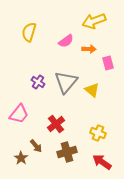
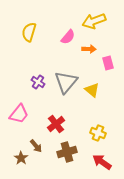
pink semicircle: moved 2 px right, 4 px up; rotated 14 degrees counterclockwise
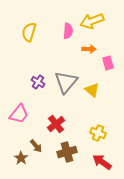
yellow arrow: moved 2 px left
pink semicircle: moved 6 px up; rotated 35 degrees counterclockwise
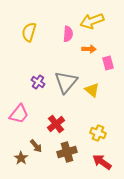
pink semicircle: moved 3 px down
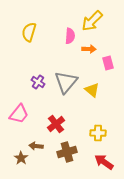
yellow arrow: rotated 25 degrees counterclockwise
pink semicircle: moved 2 px right, 2 px down
yellow cross: rotated 21 degrees counterclockwise
brown arrow: rotated 136 degrees clockwise
red arrow: moved 2 px right
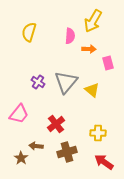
yellow arrow: moved 1 px right; rotated 15 degrees counterclockwise
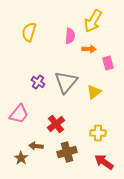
yellow triangle: moved 2 px right, 2 px down; rotated 42 degrees clockwise
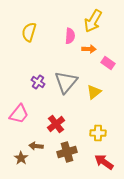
pink rectangle: rotated 40 degrees counterclockwise
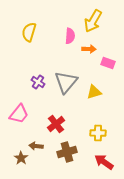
pink rectangle: rotated 16 degrees counterclockwise
yellow triangle: rotated 21 degrees clockwise
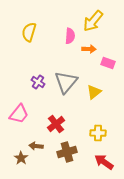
yellow arrow: rotated 10 degrees clockwise
yellow triangle: rotated 21 degrees counterclockwise
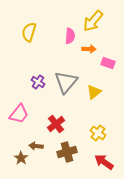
yellow cross: rotated 35 degrees clockwise
